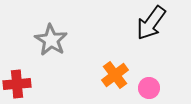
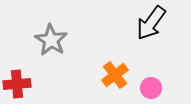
pink circle: moved 2 px right
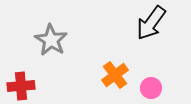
red cross: moved 4 px right, 2 px down
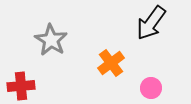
orange cross: moved 4 px left, 12 px up
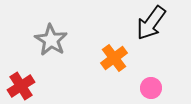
orange cross: moved 3 px right, 5 px up
red cross: rotated 28 degrees counterclockwise
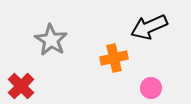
black arrow: moved 2 px left, 4 px down; rotated 30 degrees clockwise
orange cross: rotated 24 degrees clockwise
red cross: rotated 12 degrees counterclockwise
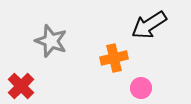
black arrow: moved 2 px up; rotated 9 degrees counterclockwise
gray star: moved 1 px down; rotated 12 degrees counterclockwise
pink circle: moved 10 px left
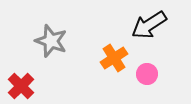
orange cross: rotated 20 degrees counterclockwise
pink circle: moved 6 px right, 14 px up
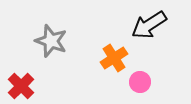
pink circle: moved 7 px left, 8 px down
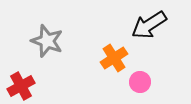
gray star: moved 4 px left
red cross: rotated 16 degrees clockwise
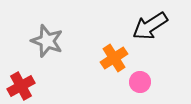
black arrow: moved 1 px right, 1 px down
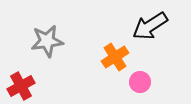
gray star: rotated 28 degrees counterclockwise
orange cross: moved 1 px right, 1 px up
